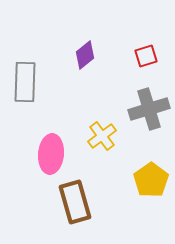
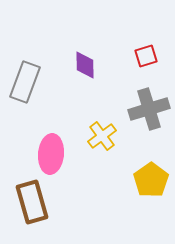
purple diamond: moved 10 px down; rotated 52 degrees counterclockwise
gray rectangle: rotated 18 degrees clockwise
brown rectangle: moved 43 px left
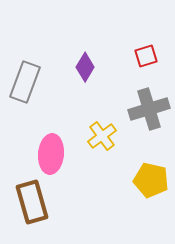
purple diamond: moved 2 px down; rotated 32 degrees clockwise
yellow pentagon: rotated 24 degrees counterclockwise
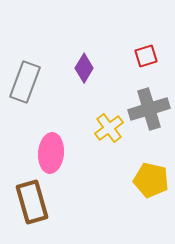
purple diamond: moved 1 px left, 1 px down
yellow cross: moved 7 px right, 8 px up
pink ellipse: moved 1 px up
